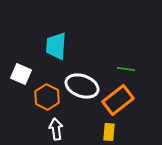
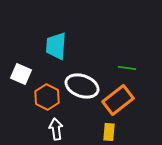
green line: moved 1 px right, 1 px up
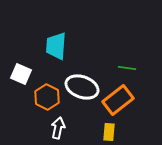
white ellipse: moved 1 px down
white arrow: moved 2 px right, 1 px up; rotated 20 degrees clockwise
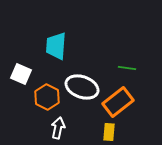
orange rectangle: moved 2 px down
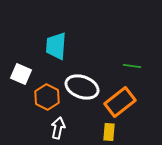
green line: moved 5 px right, 2 px up
orange rectangle: moved 2 px right
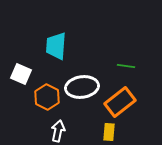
green line: moved 6 px left
white ellipse: rotated 28 degrees counterclockwise
white arrow: moved 3 px down
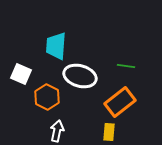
white ellipse: moved 2 px left, 11 px up; rotated 24 degrees clockwise
white arrow: moved 1 px left
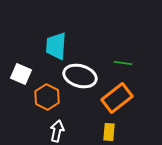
green line: moved 3 px left, 3 px up
orange rectangle: moved 3 px left, 4 px up
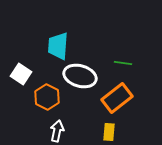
cyan trapezoid: moved 2 px right
white square: rotated 10 degrees clockwise
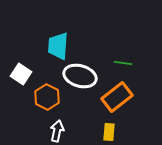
orange rectangle: moved 1 px up
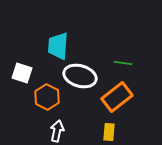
white square: moved 1 px right, 1 px up; rotated 15 degrees counterclockwise
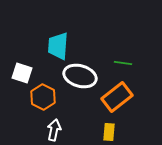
orange hexagon: moved 4 px left
white arrow: moved 3 px left, 1 px up
